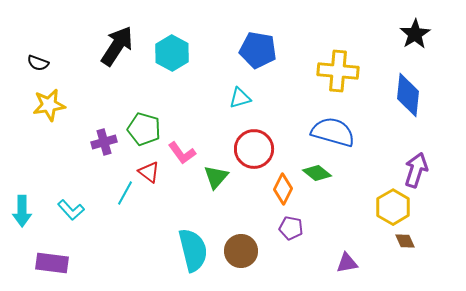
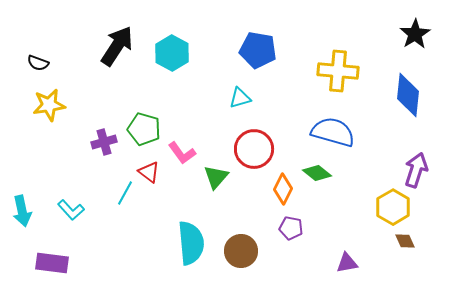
cyan arrow: rotated 12 degrees counterclockwise
cyan semicircle: moved 2 px left, 7 px up; rotated 9 degrees clockwise
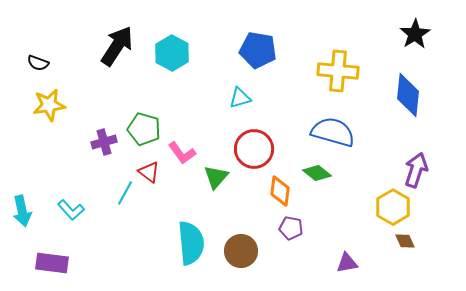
orange diamond: moved 3 px left, 2 px down; rotated 20 degrees counterclockwise
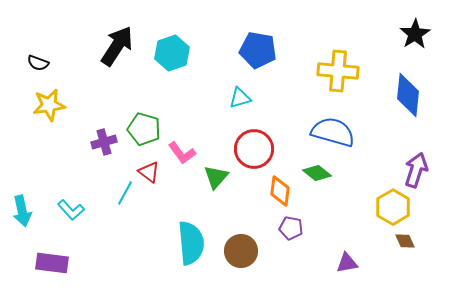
cyan hexagon: rotated 12 degrees clockwise
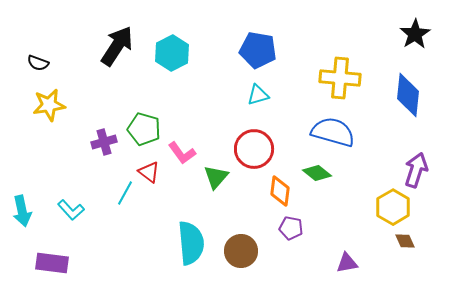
cyan hexagon: rotated 8 degrees counterclockwise
yellow cross: moved 2 px right, 7 px down
cyan triangle: moved 18 px right, 3 px up
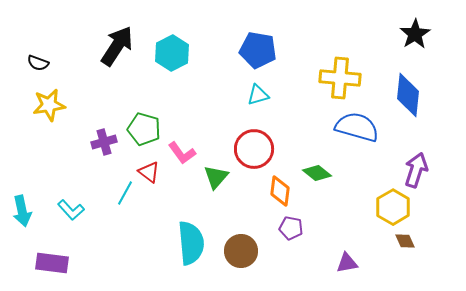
blue semicircle: moved 24 px right, 5 px up
